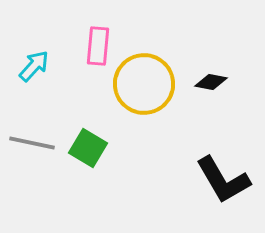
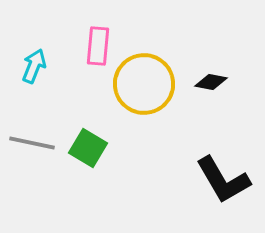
cyan arrow: rotated 20 degrees counterclockwise
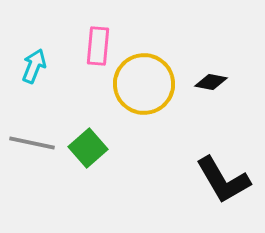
green square: rotated 18 degrees clockwise
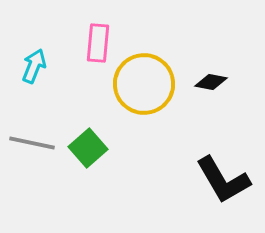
pink rectangle: moved 3 px up
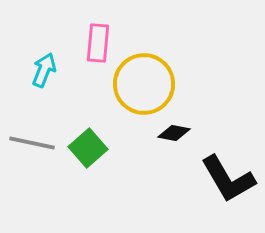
cyan arrow: moved 10 px right, 4 px down
black diamond: moved 37 px left, 51 px down
black L-shape: moved 5 px right, 1 px up
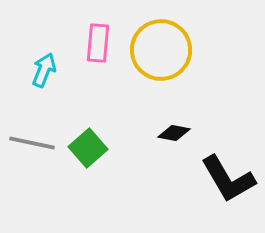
yellow circle: moved 17 px right, 34 px up
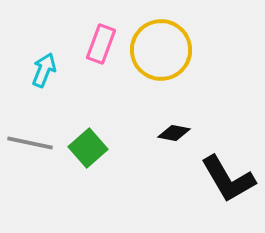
pink rectangle: moved 3 px right, 1 px down; rotated 15 degrees clockwise
gray line: moved 2 px left
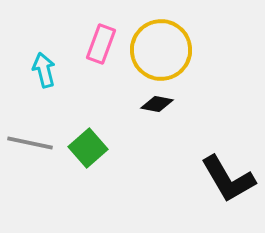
cyan arrow: rotated 36 degrees counterclockwise
black diamond: moved 17 px left, 29 px up
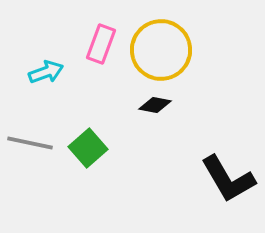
cyan arrow: moved 2 px right, 2 px down; rotated 84 degrees clockwise
black diamond: moved 2 px left, 1 px down
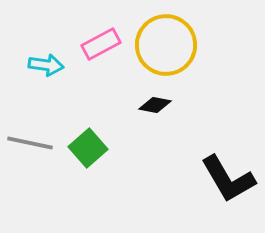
pink rectangle: rotated 42 degrees clockwise
yellow circle: moved 5 px right, 5 px up
cyan arrow: moved 7 px up; rotated 28 degrees clockwise
